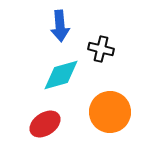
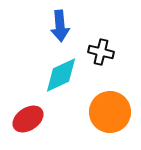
black cross: moved 3 px down
cyan diamond: rotated 9 degrees counterclockwise
red ellipse: moved 17 px left, 5 px up
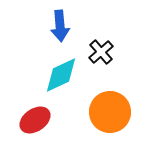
black cross: rotated 35 degrees clockwise
red ellipse: moved 7 px right, 1 px down
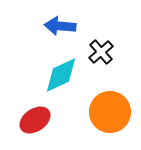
blue arrow: rotated 100 degrees clockwise
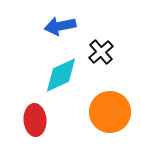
blue arrow: rotated 16 degrees counterclockwise
red ellipse: rotated 60 degrees counterclockwise
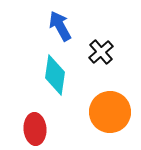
blue arrow: rotated 72 degrees clockwise
cyan diamond: moved 6 px left; rotated 57 degrees counterclockwise
red ellipse: moved 9 px down
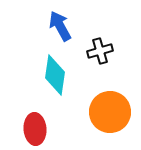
black cross: moved 1 px left, 1 px up; rotated 25 degrees clockwise
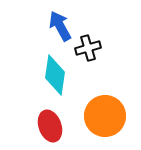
black cross: moved 12 px left, 3 px up
orange circle: moved 5 px left, 4 px down
red ellipse: moved 15 px right, 3 px up; rotated 16 degrees counterclockwise
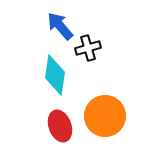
blue arrow: rotated 12 degrees counterclockwise
red ellipse: moved 10 px right
